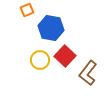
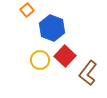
orange square: rotated 16 degrees counterclockwise
blue hexagon: moved 1 px right; rotated 10 degrees clockwise
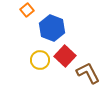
brown L-shape: rotated 115 degrees clockwise
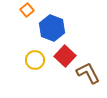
yellow circle: moved 5 px left
